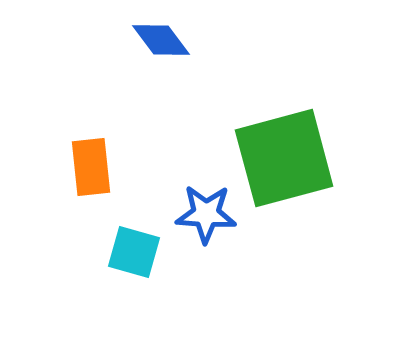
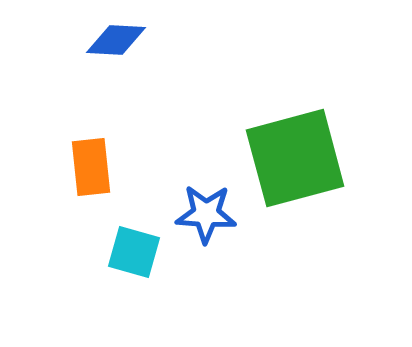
blue diamond: moved 45 px left; rotated 50 degrees counterclockwise
green square: moved 11 px right
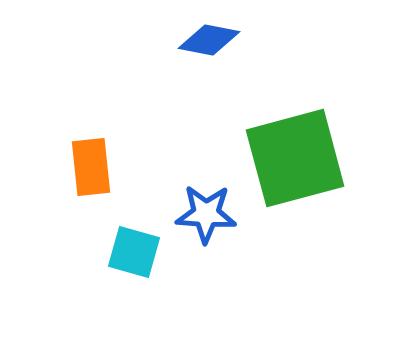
blue diamond: moved 93 px right; rotated 8 degrees clockwise
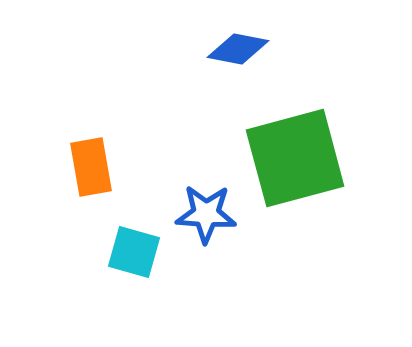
blue diamond: moved 29 px right, 9 px down
orange rectangle: rotated 4 degrees counterclockwise
